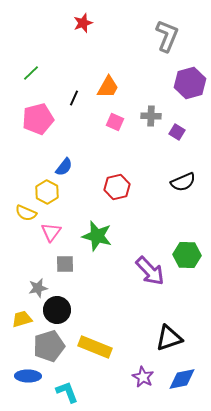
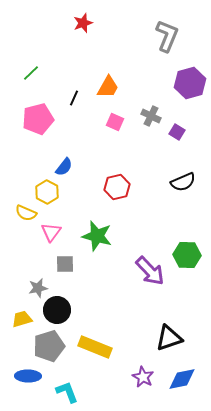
gray cross: rotated 24 degrees clockwise
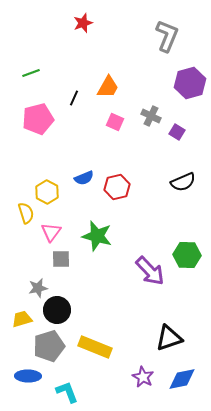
green line: rotated 24 degrees clockwise
blue semicircle: moved 20 px right, 11 px down; rotated 30 degrees clockwise
yellow semicircle: rotated 130 degrees counterclockwise
gray square: moved 4 px left, 5 px up
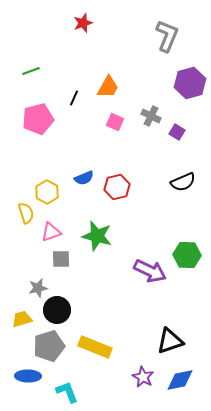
green line: moved 2 px up
pink triangle: rotated 35 degrees clockwise
purple arrow: rotated 20 degrees counterclockwise
black triangle: moved 1 px right, 3 px down
blue diamond: moved 2 px left, 1 px down
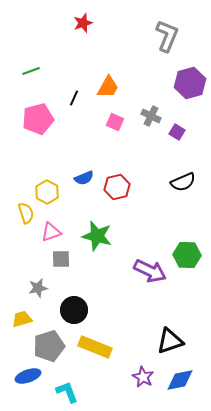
black circle: moved 17 px right
blue ellipse: rotated 20 degrees counterclockwise
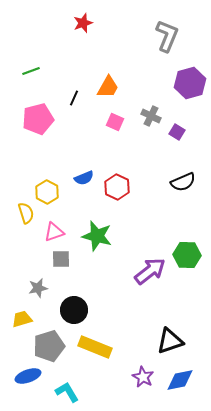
red hexagon: rotated 20 degrees counterclockwise
pink triangle: moved 3 px right
purple arrow: rotated 64 degrees counterclockwise
cyan L-shape: rotated 10 degrees counterclockwise
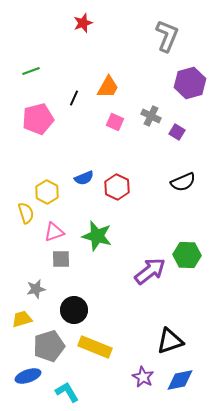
gray star: moved 2 px left, 1 px down
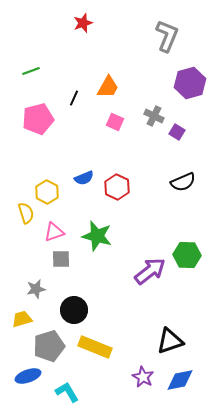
gray cross: moved 3 px right
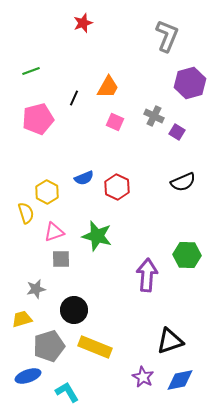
purple arrow: moved 3 px left, 4 px down; rotated 48 degrees counterclockwise
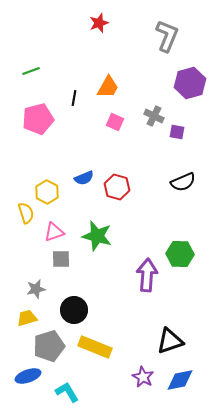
red star: moved 16 px right
black line: rotated 14 degrees counterclockwise
purple square: rotated 21 degrees counterclockwise
red hexagon: rotated 10 degrees counterclockwise
green hexagon: moved 7 px left, 1 px up
yellow trapezoid: moved 5 px right, 1 px up
